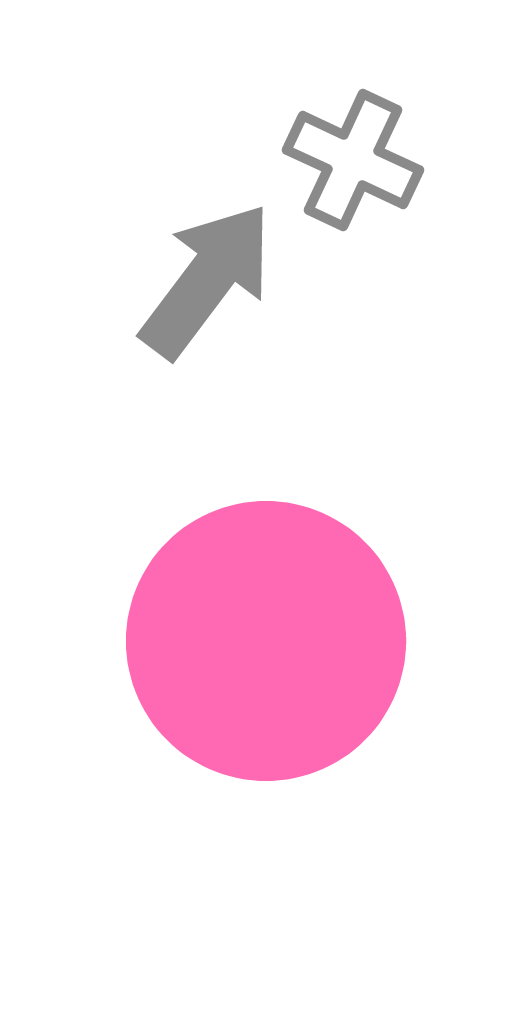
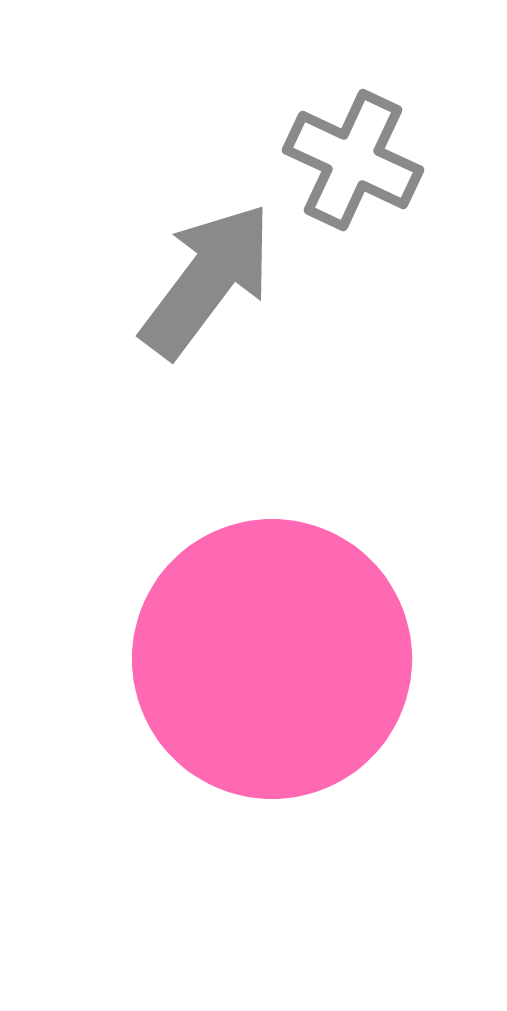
pink circle: moved 6 px right, 18 px down
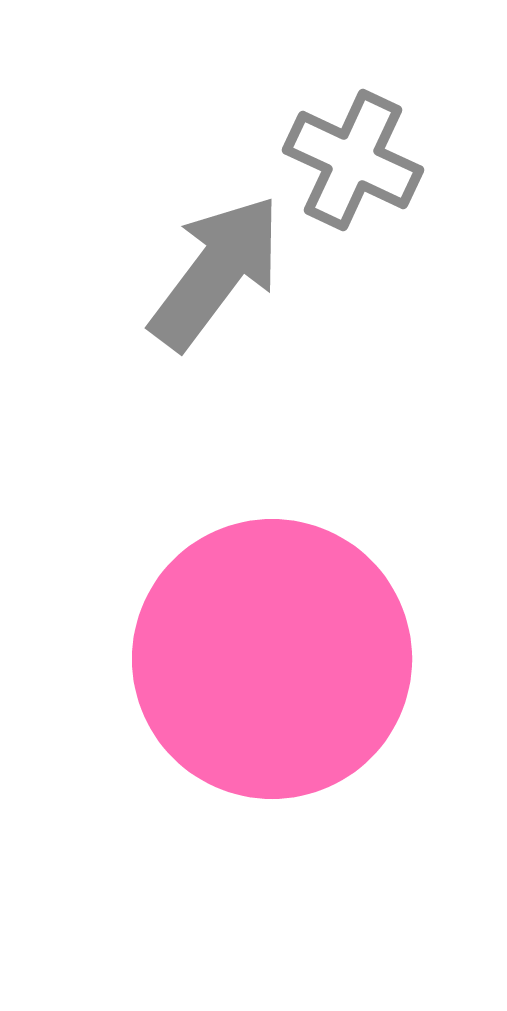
gray arrow: moved 9 px right, 8 px up
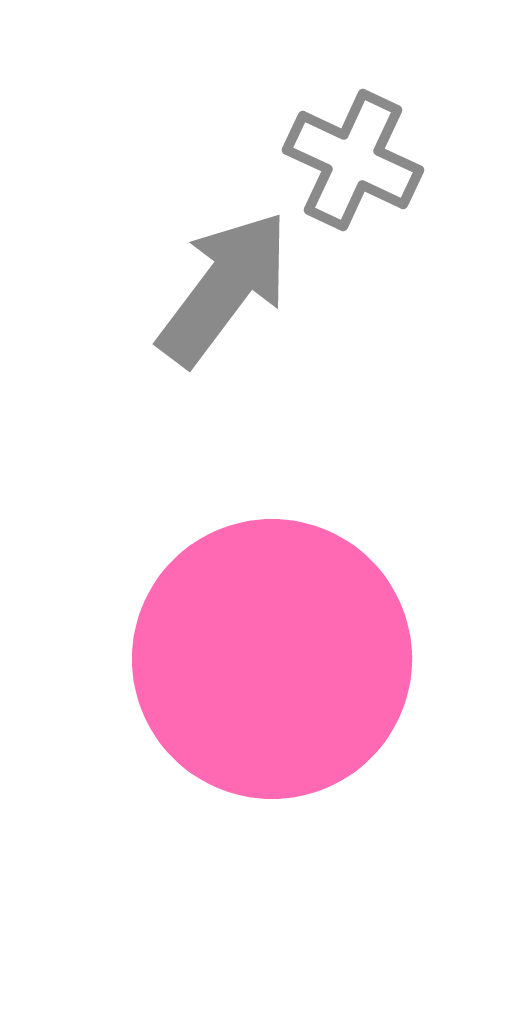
gray arrow: moved 8 px right, 16 px down
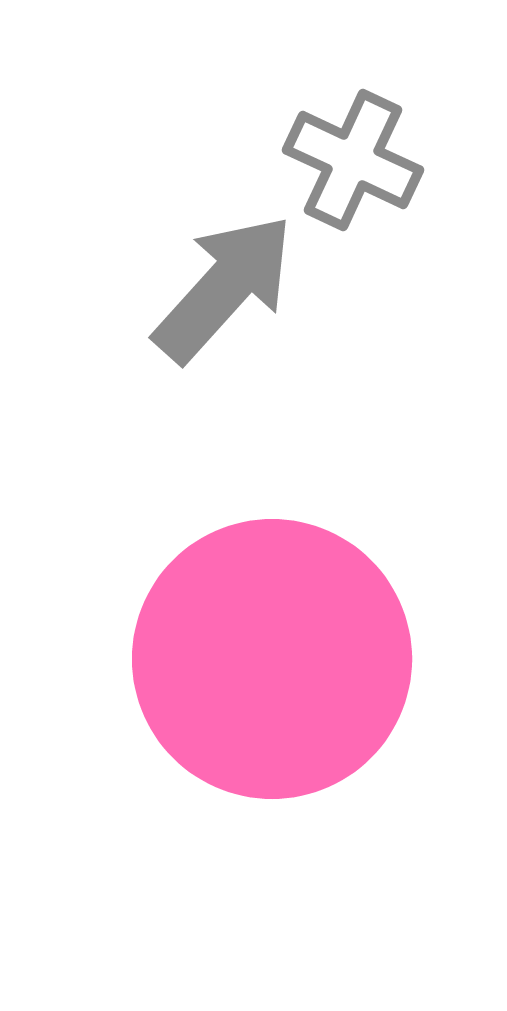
gray arrow: rotated 5 degrees clockwise
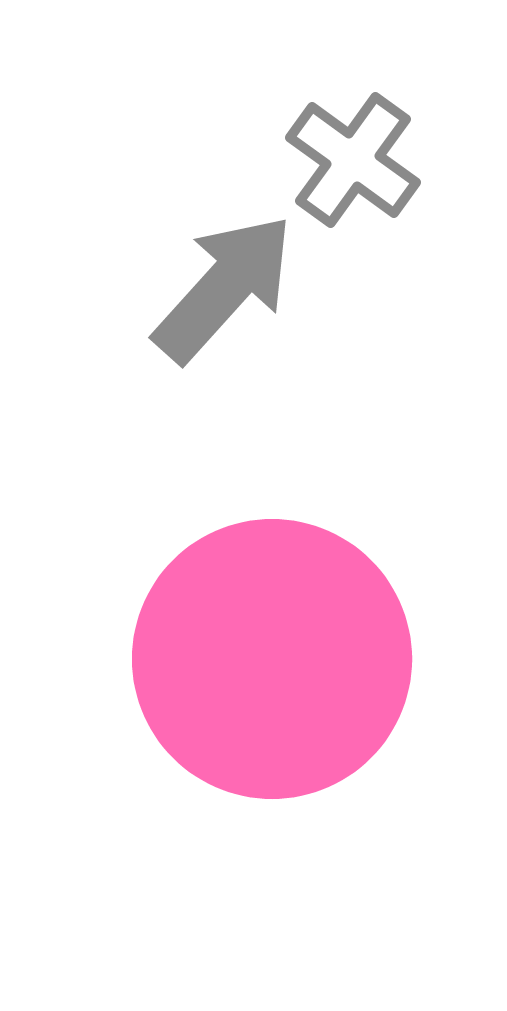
gray cross: rotated 11 degrees clockwise
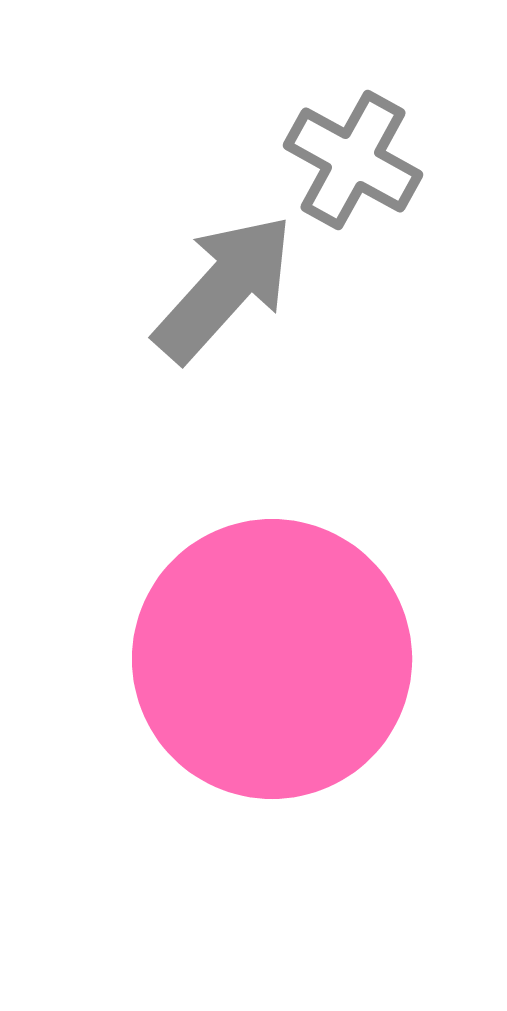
gray cross: rotated 7 degrees counterclockwise
